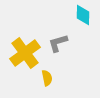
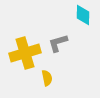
yellow cross: rotated 20 degrees clockwise
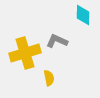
gray L-shape: moved 1 px left, 2 px up; rotated 40 degrees clockwise
yellow semicircle: moved 2 px right
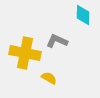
yellow cross: rotated 28 degrees clockwise
yellow semicircle: rotated 49 degrees counterclockwise
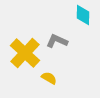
yellow cross: rotated 32 degrees clockwise
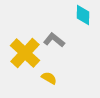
gray L-shape: moved 3 px left, 1 px up; rotated 15 degrees clockwise
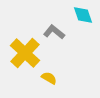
cyan diamond: rotated 20 degrees counterclockwise
gray L-shape: moved 8 px up
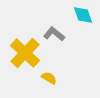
gray L-shape: moved 2 px down
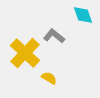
gray L-shape: moved 2 px down
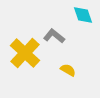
yellow semicircle: moved 19 px right, 8 px up
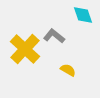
yellow cross: moved 4 px up
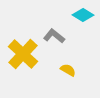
cyan diamond: rotated 40 degrees counterclockwise
yellow cross: moved 2 px left, 5 px down
